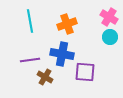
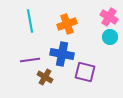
purple square: rotated 10 degrees clockwise
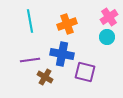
pink cross: rotated 24 degrees clockwise
cyan circle: moved 3 px left
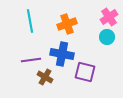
purple line: moved 1 px right
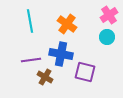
pink cross: moved 2 px up
orange cross: rotated 36 degrees counterclockwise
blue cross: moved 1 px left
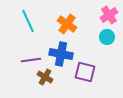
cyan line: moved 2 px left; rotated 15 degrees counterclockwise
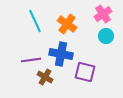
pink cross: moved 6 px left, 1 px up
cyan line: moved 7 px right
cyan circle: moved 1 px left, 1 px up
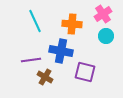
orange cross: moved 5 px right; rotated 30 degrees counterclockwise
blue cross: moved 3 px up
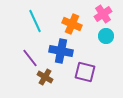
orange cross: rotated 18 degrees clockwise
purple line: moved 1 px left, 2 px up; rotated 60 degrees clockwise
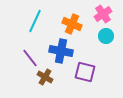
cyan line: rotated 50 degrees clockwise
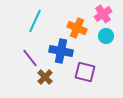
orange cross: moved 5 px right, 4 px down
brown cross: rotated 14 degrees clockwise
